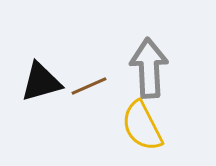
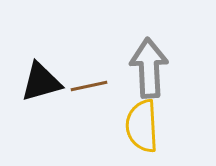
brown line: rotated 12 degrees clockwise
yellow semicircle: rotated 24 degrees clockwise
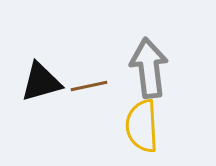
gray arrow: rotated 4 degrees counterclockwise
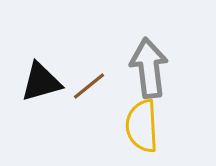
brown line: rotated 27 degrees counterclockwise
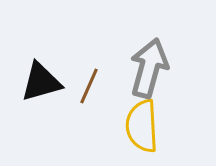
gray arrow: rotated 22 degrees clockwise
brown line: rotated 27 degrees counterclockwise
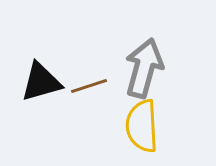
gray arrow: moved 5 px left
brown line: rotated 48 degrees clockwise
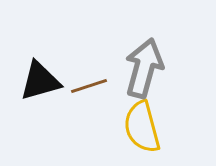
black triangle: moved 1 px left, 1 px up
yellow semicircle: moved 1 px down; rotated 12 degrees counterclockwise
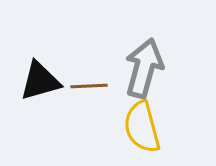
brown line: rotated 15 degrees clockwise
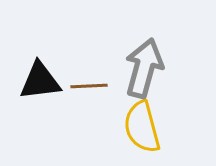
black triangle: rotated 9 degrees clockwise
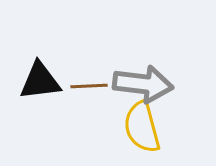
gray arrow: moved 1 px left, 16 px down; rotated 82 degrees clockwise
